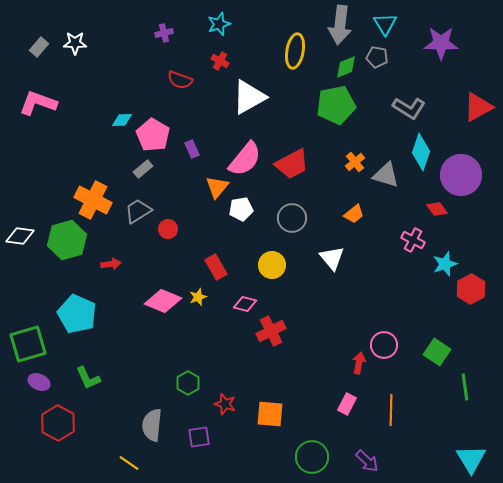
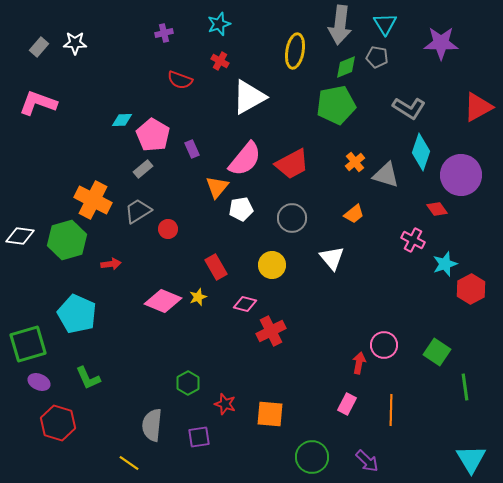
red hexagon at (58, 423): rotated 12 degrees counterclockwise
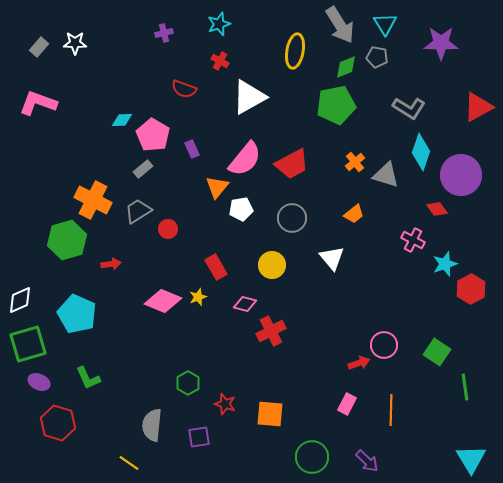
gray arrow at (340, 25): rotated 39 degrees counterclockwise
red semicircle at (180, 80): moved 4 px right, 9 px down
white diamond at (20, 236): moved 64 px down; rotated 32 degrees counterclockwise
red arrow at (359, 363): rotated 60 degrees clockwise
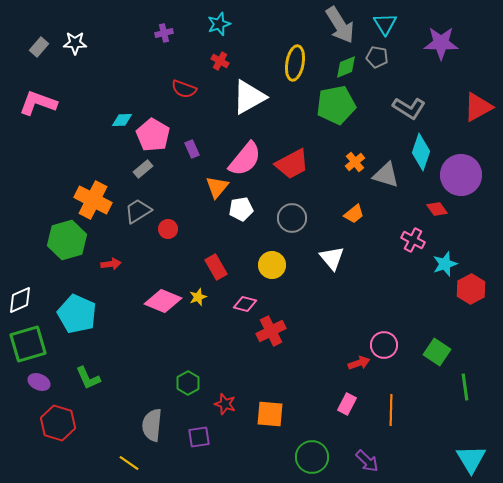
yellow ellipse at (295, 51): moved 12 px down
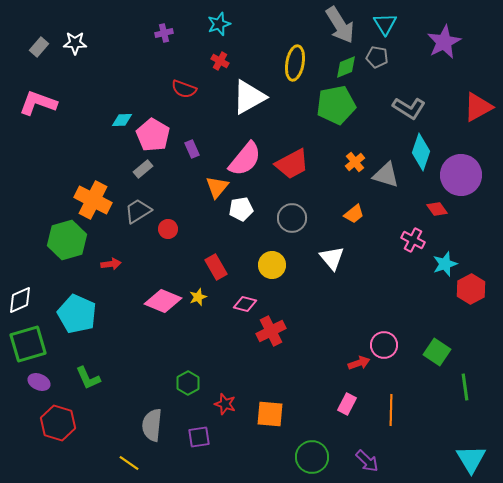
purple star at (441, 43): moved 3 px right, 1 px up; rotated 28 degrees counterclockwise
